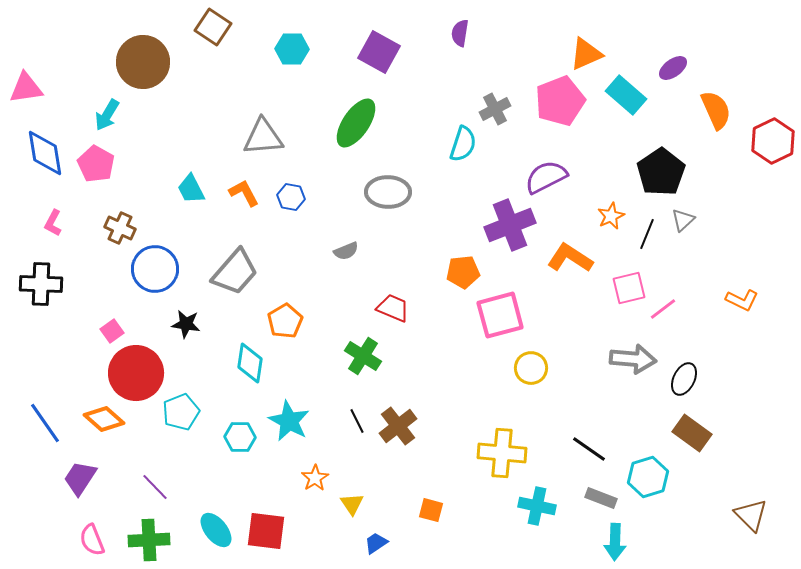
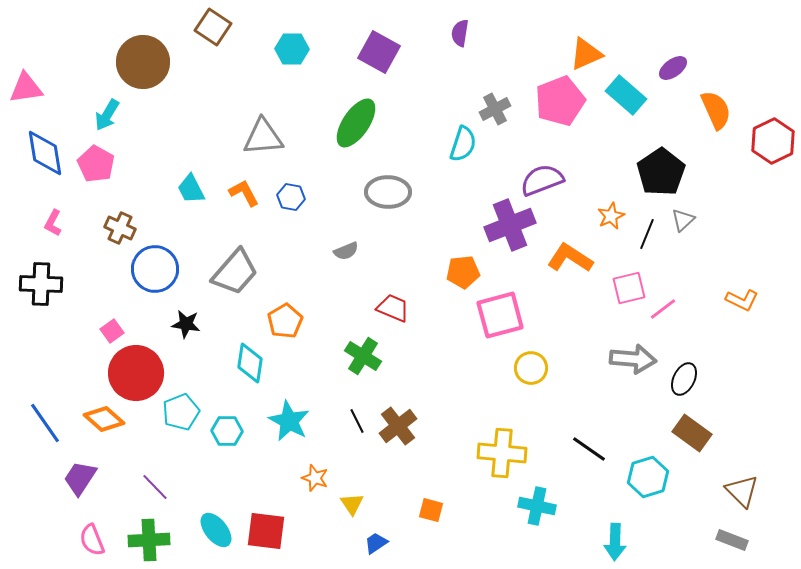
purple semicircle at (546, 177): moved 4 px left, 3 px down; rotated 6 degrees clockwise
cyan hexagon at (240, 437): moved 13 px left, 6 px up
orange star at (315, 478): rotated 20 degrees counterclockwise
gray rectangle at (601, 498): moved 131 px right, 42 px down
brown triangle at (751, 515): moved 9 px left, 24 px up
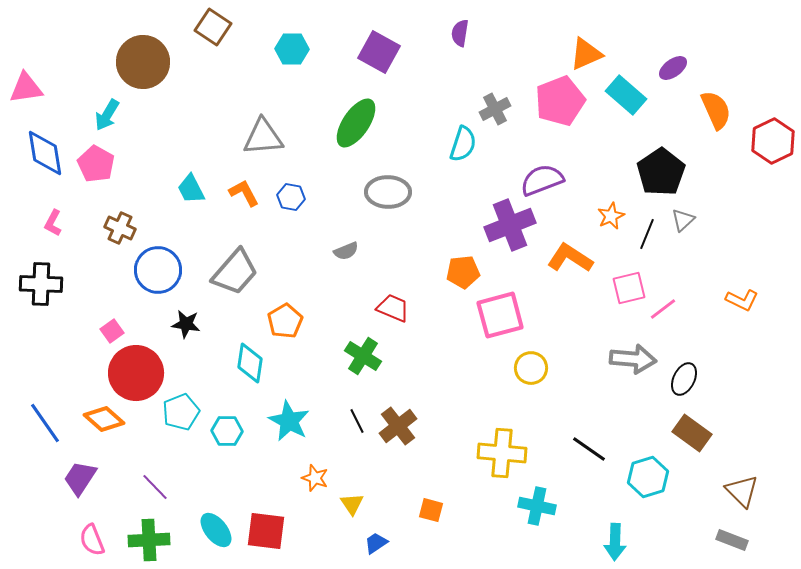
blue circle at (155, 269): moved 3 px right, 1 px down
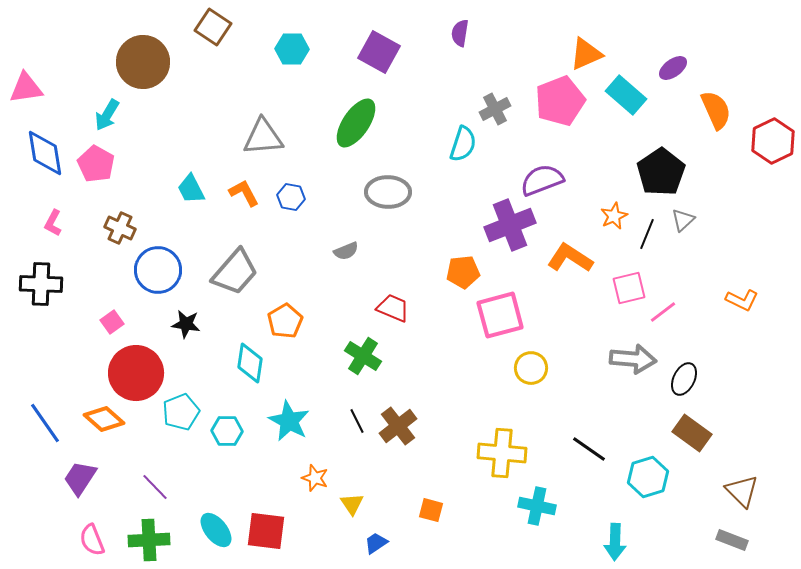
orange star at (611, 216): moved 3 px right
pink line at (663, 309): moved 3 px down
pink square at (112, 331): moved 9 px up
